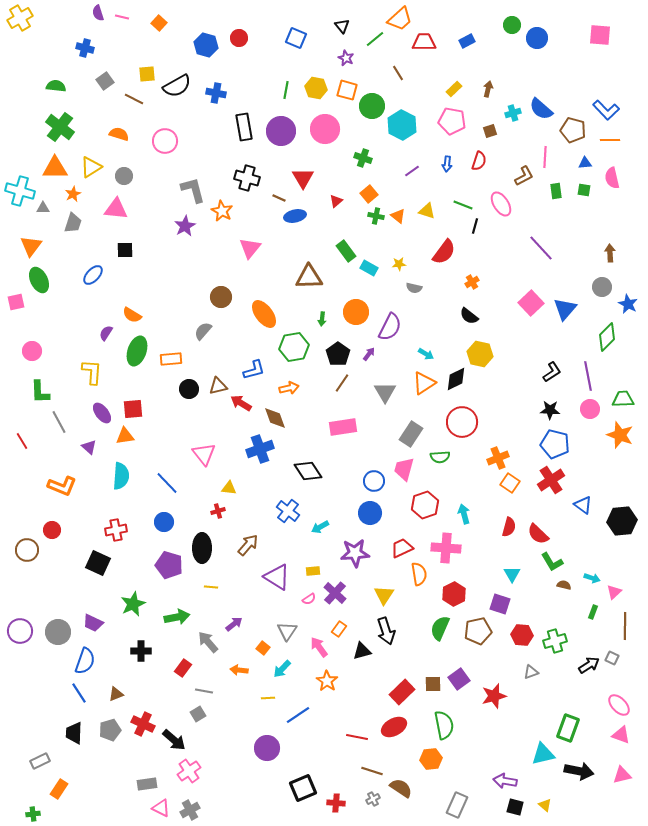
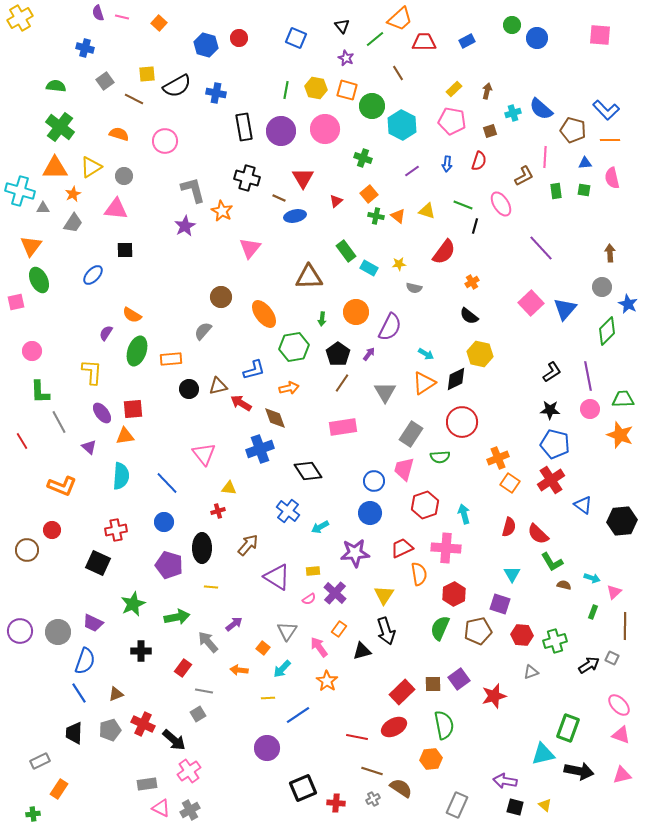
brown arrow at (488, 89): moved 1 px left, 2 px down
gray trapezoid at (73, 223): rotated 15 degrees clockwise
green diamond at (607, 337): moved 6 px up
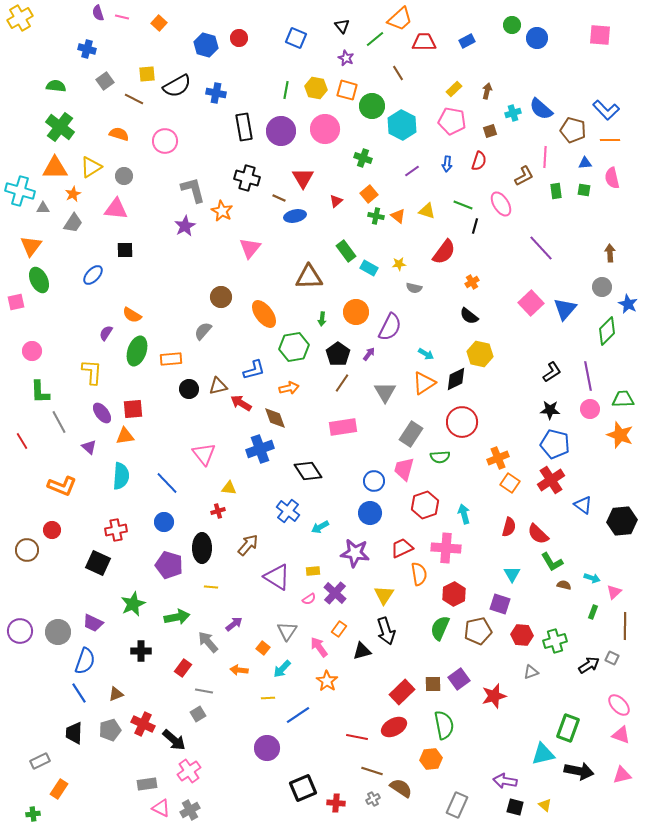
blue cross at (85, 48): moved 2 px right, 1 px down
purple star at (355, 553): rotated 12 degrees clockwise
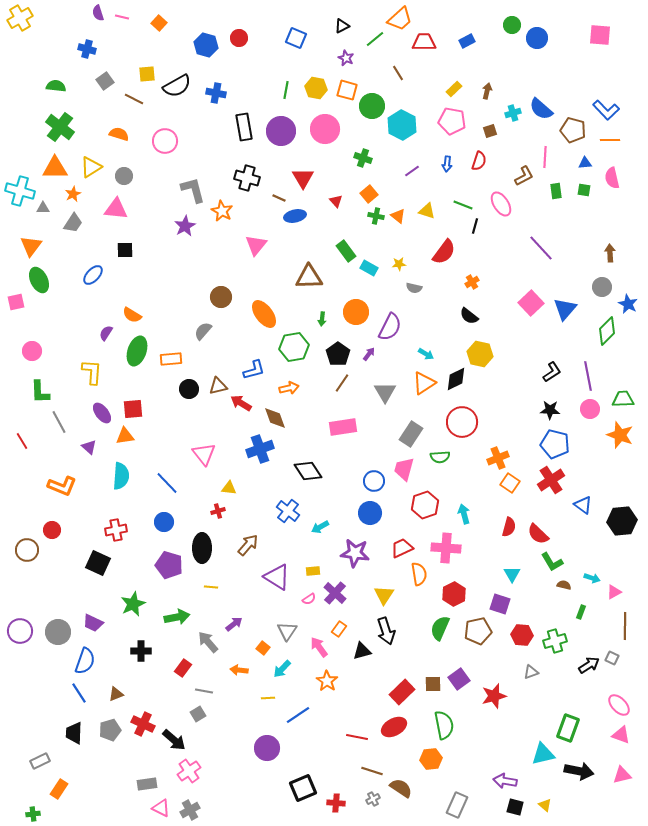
black triangle at (342, 26): rotated 42 degrees clockwise
red triangle at (336, 201): rotated 32 degrees counterclockwise
pink triangle at (250, 248): moved 6 px right, 3 px up
pink triangle at (614, 592): rotated 14 degrees clockwise
green rectangle at (593, 612): moved 12 px left
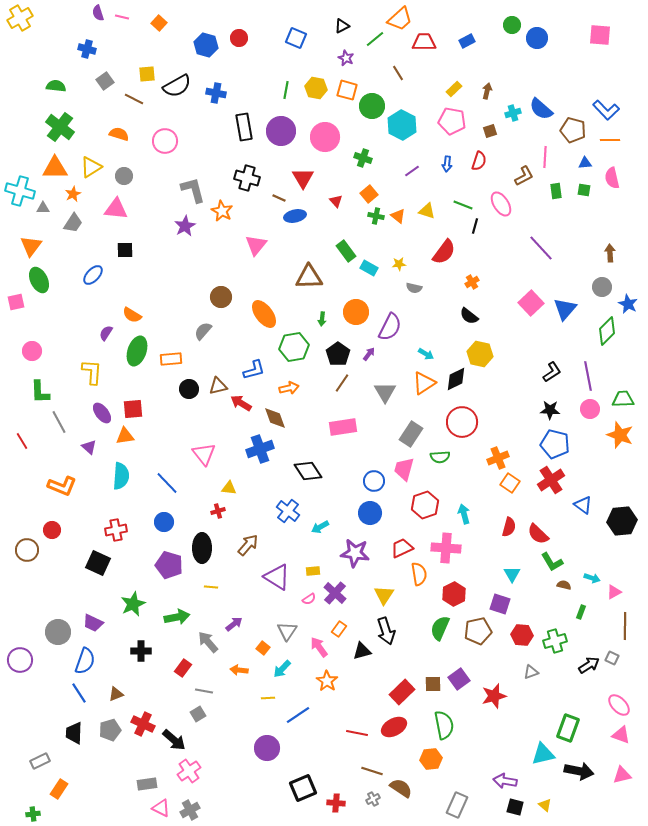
pink circle at (325, 129): moved 8 px down
purple circle at (20, 631): moved 29 px down
red line at (357, 737): moved 4 px up
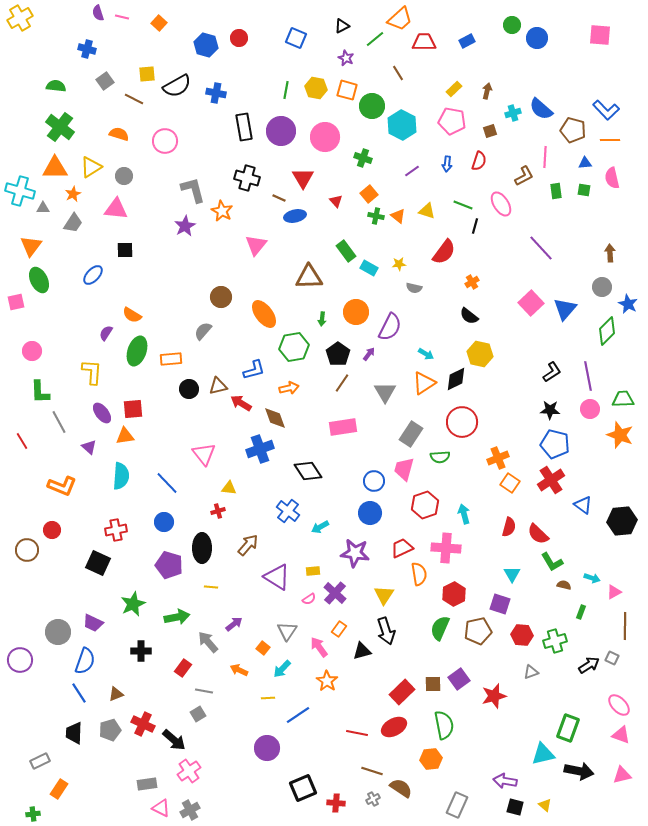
orange arrow at (239, 670): rotated 18 degrees clockwise
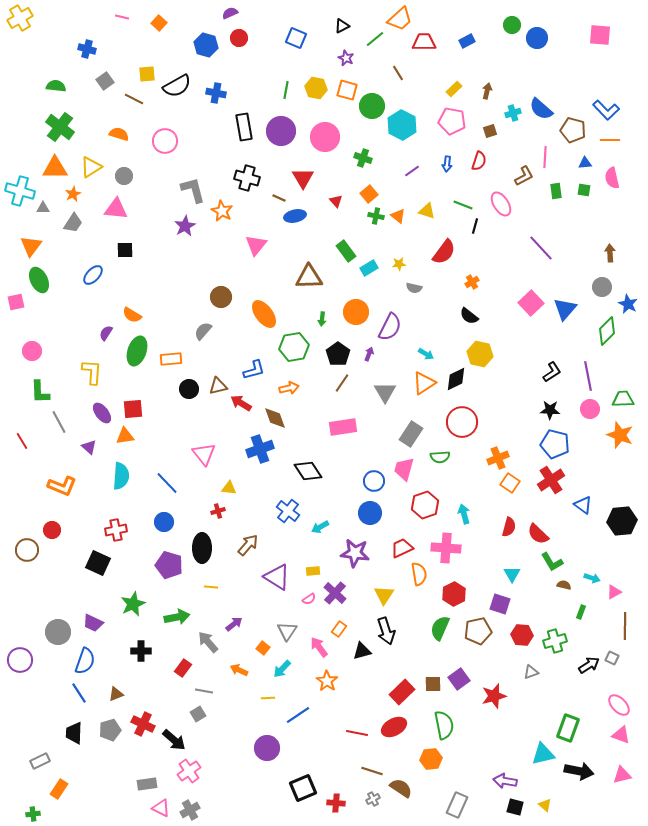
purple semicircle at (98, 13): moved 132 px right; rotated 84 degrees clockwise
cyan rectangle at (369, 268): rotated 60 degrees counterclockwise
purple arrow at (369, 354): rotated 16 degrees counterclockwise
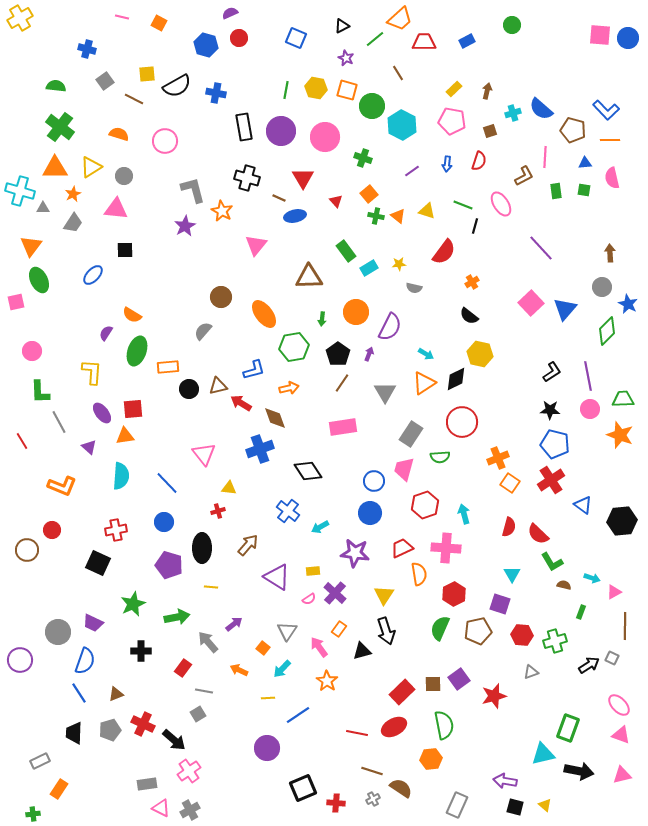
orange square at (159, 23): rotated 14 degrees counterclockwise
blue circle at (537, 38): moved 91 px right
orange rectangle at (171, 359): moved 3 px left, 8 px down
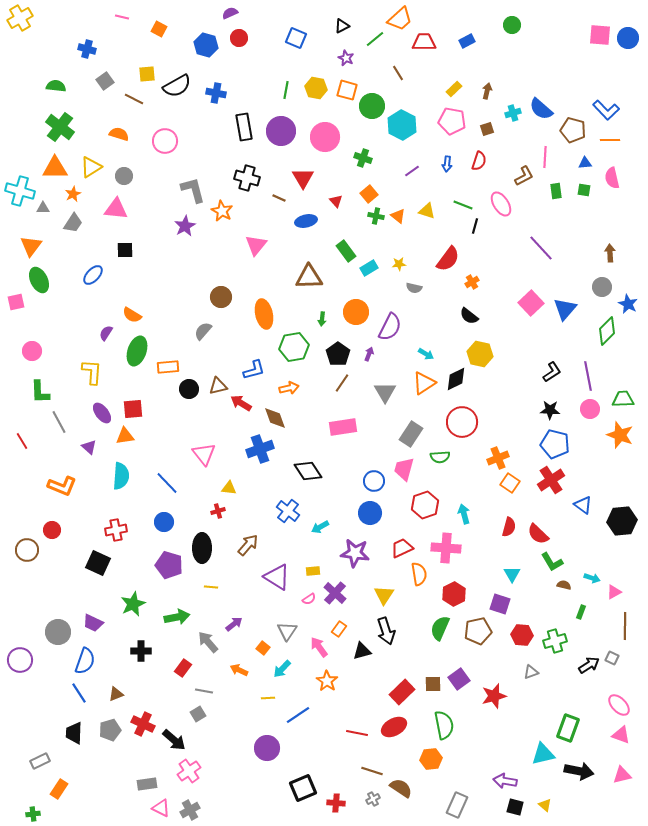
orange square at (159, 23): moved 6 px down
brown square at (490, 131): moved 3 px left, 2 px up
blue ellipse at (295, 216): moved 11 px right, 5 px down
red semicircle at (444, 252): moved 4 px right, 7 px down
orange ellipse at (264, 314): rotated 24 degrees clockwise
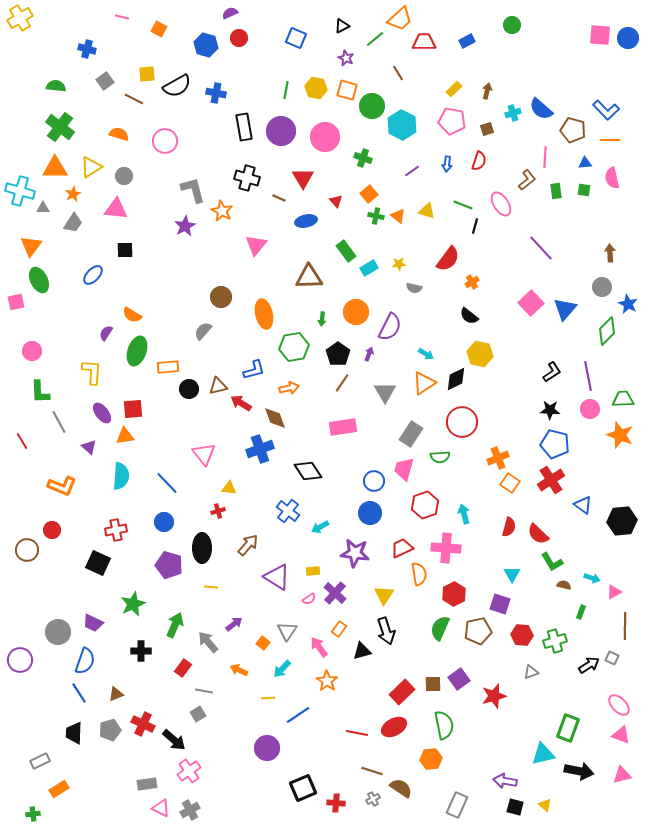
brown L-shape at (524, 176): moved 3 px right, 4 px down; rotated 10 degrees counterclockwise
green arrow at (177, 617): moved 2 px left, 8 px down; rotated 55 degrees counterclockwise
orange square at (263, 648): moved 5 px up
orange rectangle at (59, 789): rotated 24 degrees clockwise
